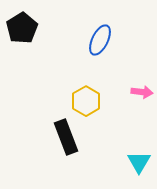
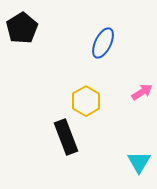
blue ellipse: moved 3 px right, 3 px down
pink arrow: rotated 40 degrees counterclockwise
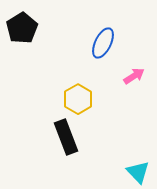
pink arrow: moved 8 px left, 16 px up
yellow hexagon: moved 8 px left, 2 px up
cyan triangle: moved 1 px left, 10 px down; rotated 15 degrees counterclockwise
